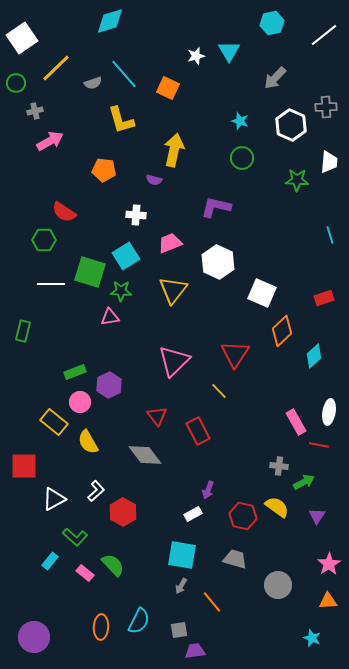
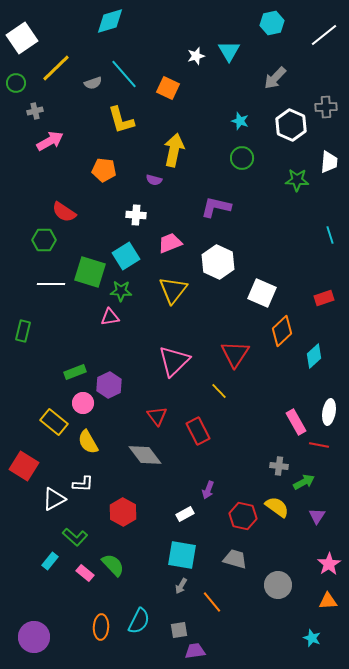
pink circle at (80, 402): moved 3 px right, 1 px down
red square at (24, 466): rotated 32 degrees clockwise
white L-shape at (96, 491): moved 13 px left, 7 px up; rotated 45 degrees clockwise
white rectangle at (193, 514): moved 8 px left
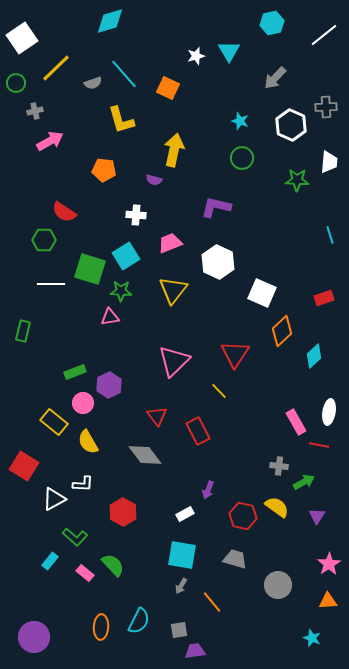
green square at (90, 272): moved 3 px up
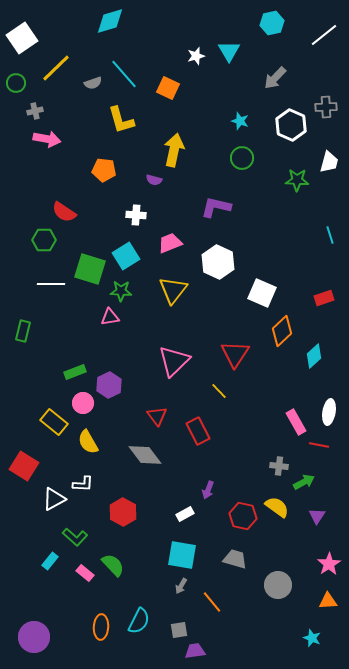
pink arrow at (50, 141): moved 3 px left, 2 px up; rotated 40 degrees clockwise
white trapezoid at (329, 162): rotated 10 degrees clockwise
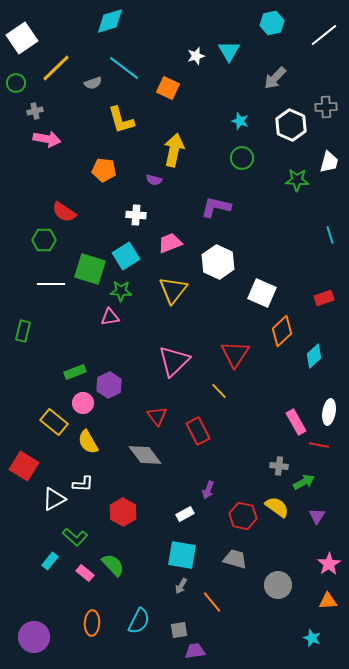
cyan line at (124, 74): moved 6 px up; rotated 12 degrees counterclockwise
orange ellipse at (101, 627): moved 9 px left, 4 px up
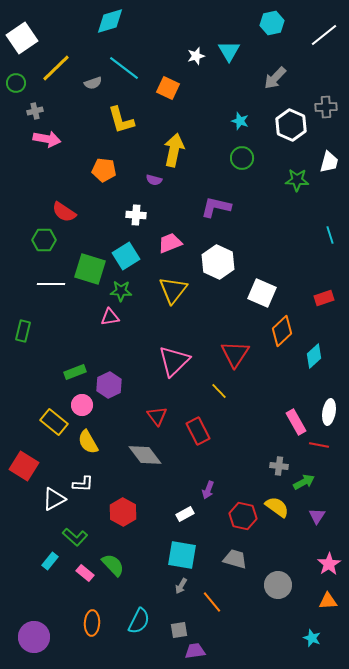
pink circle at (83, 403): moved 1 px left, 2 px down
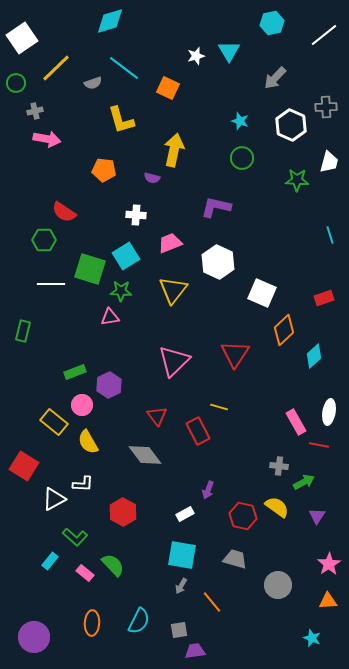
purple semicircle at (154, 180): moved 2 px left, 2 px up
orange diamond at (282, 331): moved 2 px right, 1 px up
yellow line at (219, 391): moved 16 px down; rotated 30 degrees counterclockwise
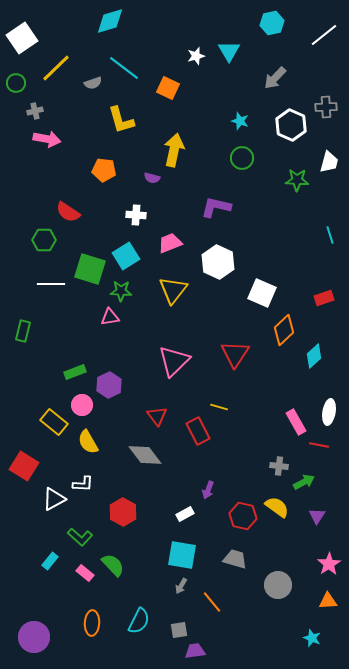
red semicircle at (64, 212): moved 4 px right
green L-shape at (75, 537): moved 5 px right
